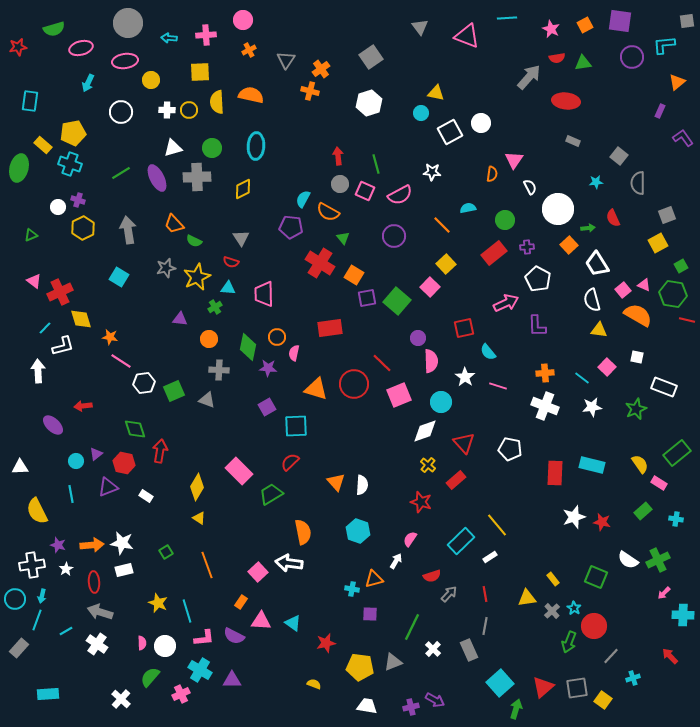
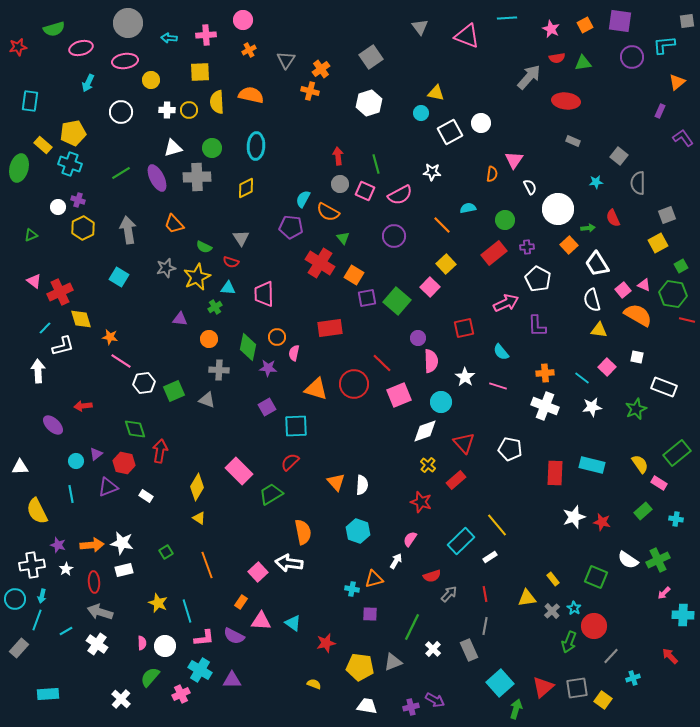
yellow diamond at (243, 189): moved 3 px right, 1 px up
green semicircle at (194, 241): moved 10 px right, 6 px down
cyan semicircle at (488, 352): moved 13 px right
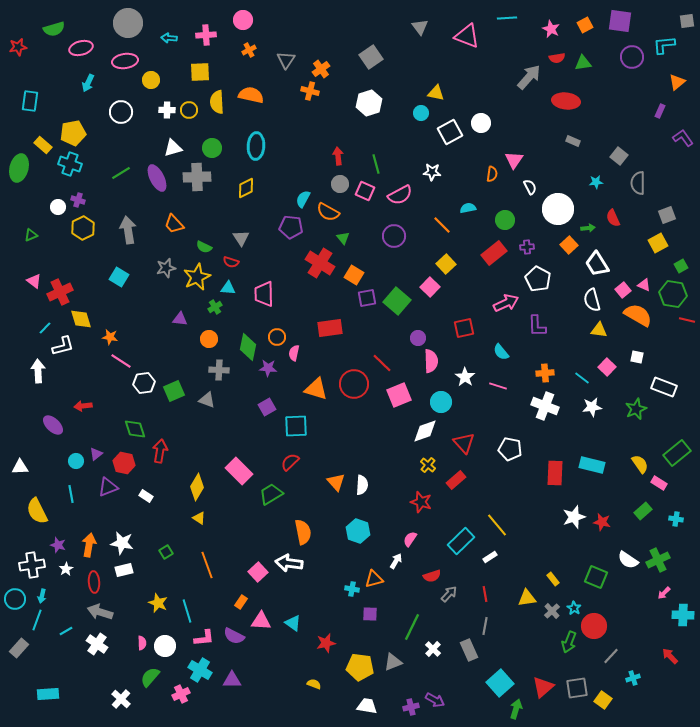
orange arrow at (92, 545): moved 3 px left; rotated 75 degrees counterclockwise
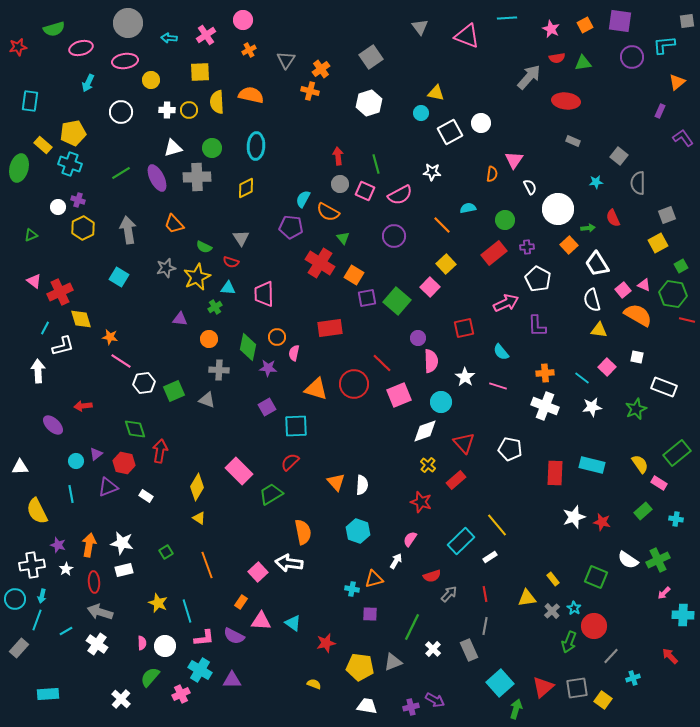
pink cross at (206, 35): rotated 30 degrees counterclockwise
cyan line at (45, 328): rotated 16 degrees counterclockwise
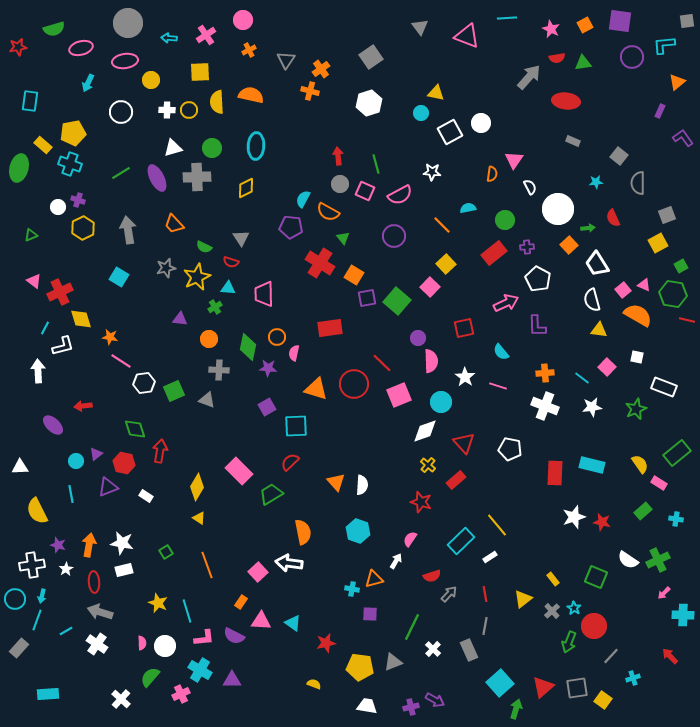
yellow triangle at (527, 598): moved 4 px left, 1 px down; rotated 30 degrees counterclockwise
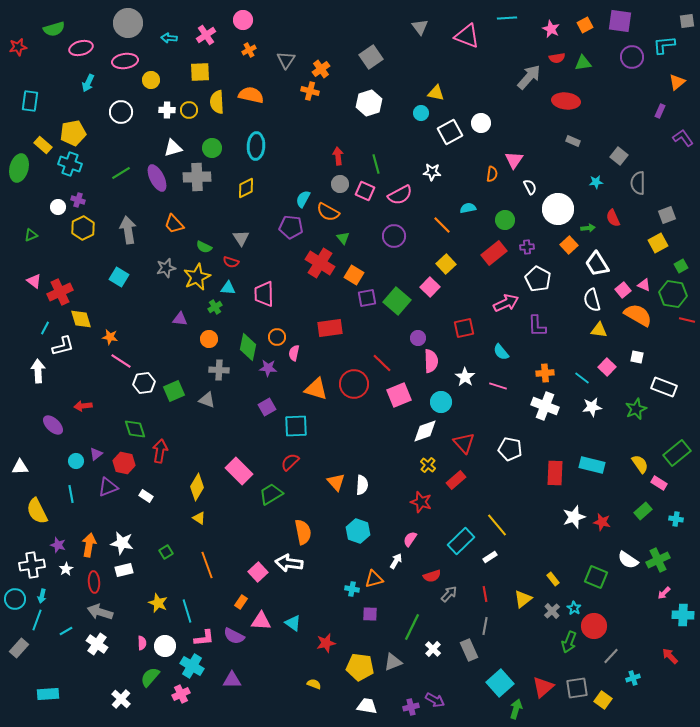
cyan cross at (200, 670): moved 8 px left, 4 px up
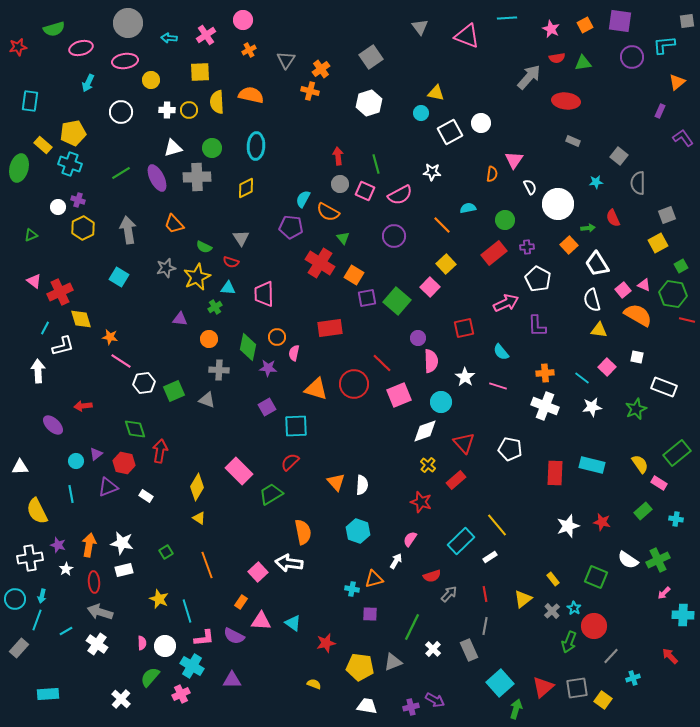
white circle at (558, 209): moved 5 px up
white star at (574, 517): moved 6 px left, 9 px down
white cross at (32, 565): moved 2 px left, 7 px up
yellow star at (158, 603): moved 1 px right, 4 px up
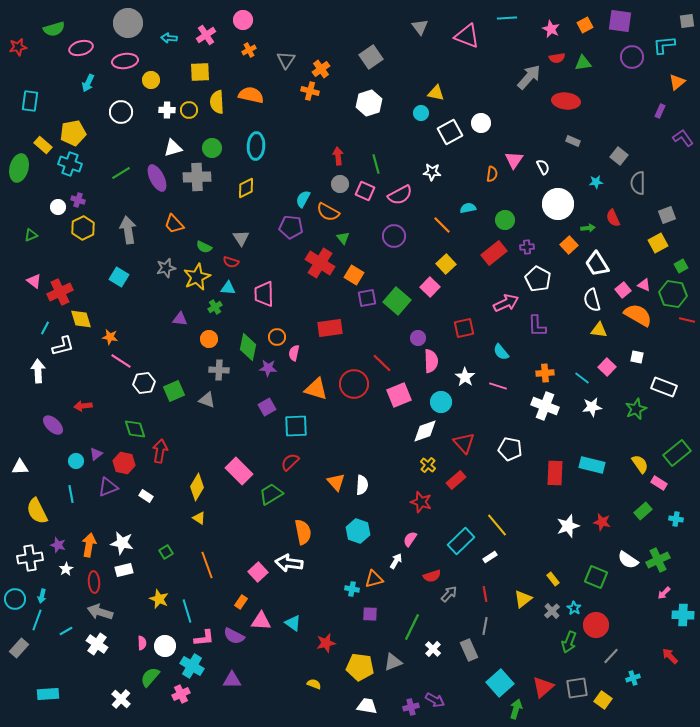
white semicircle at (530, 187): moved 13 px right, 20 px up
red circle at (594, 626): moved 2 px right, 1 px up
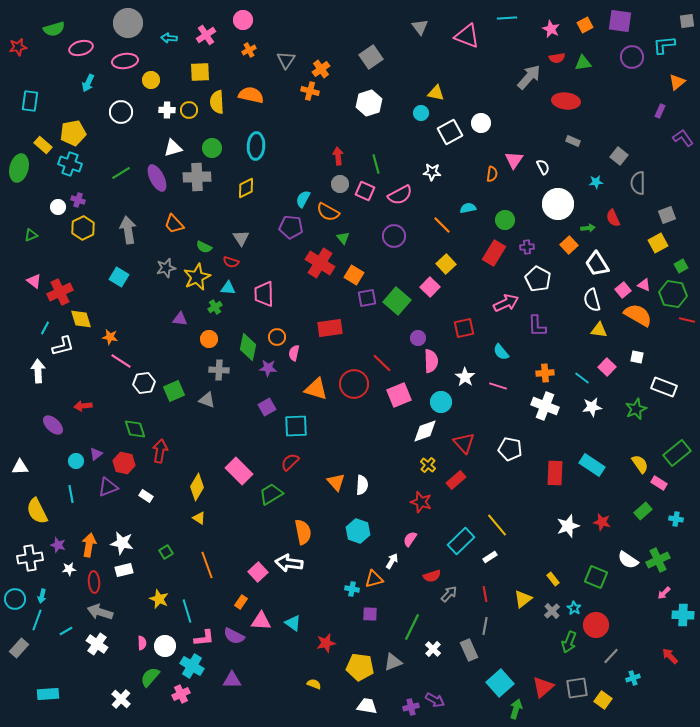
red rectangle at (494, 253): rotated 20 degrees counterclockwise
cyan rectangle at (592, 465): rotated 20 degrees clockwise
white arrow at (396, 561): moved 4 px left
white star at (66, 569): moved 3 px right; rotated 24 degrees clockwise
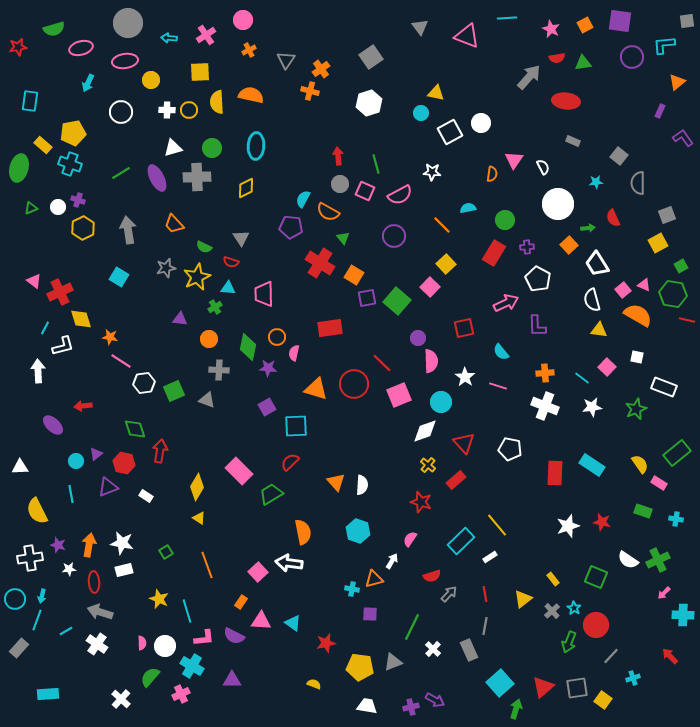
green triangle at (31, 235): moved 27 px up
green rectangle at (643, 511): rotated 60 degrees clockwise
